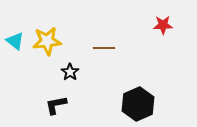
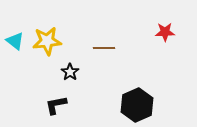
red star: moved 2 px right, 7 px down
black hexagon: moved 1 px left, 1 px down
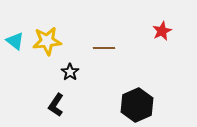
red star: moved 3 px left, 1 px up; rotated 24 degrees counterclockwise
black L-shape: rotated 45 degrees counterclockwise
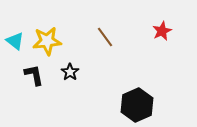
brown line: moved 1 px right, 11 px up; rotated 55 degrees clockwise
black L-shape: moved 22 px left, 30 px up; rotated 135 degrees clockwise
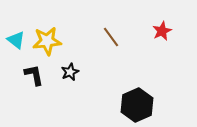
brown line: moved 6 px right
cyan triangle: moved 1 px right, 1 px up
black star: rotated 12 degrees clockwise
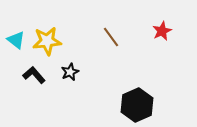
black L-shape: rotated 30 degrees counterclockwise
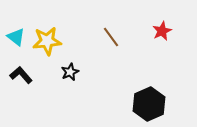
cyan triangle: moved 3 px up
black L-shape: moved 13 px left
black hexagon: moved 12 px right, 1 px up
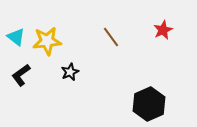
red star: moved 1 px right, 1 px up
black L-shape: rotated 85 degrees counterclockwise
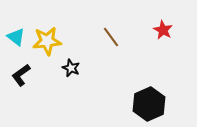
red star: rotated 18 degrees counterclockwise
black star: moved 1 px right, 4 px up; rotated 24 degrees counterclockwise
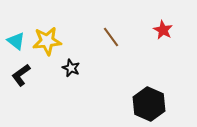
cyan triangle: moved 4 px down
black hexagon: rotated 12 degrees counterclockwise
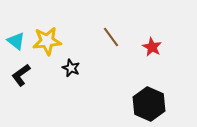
red star: moved 11 px left, 17 px down
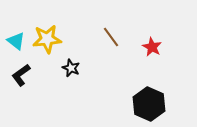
yellow star: moved 2 px up
